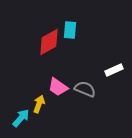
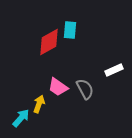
gray semicircle: rotated 40 degrees clockwise
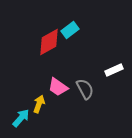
cyan rectangle: rotated 48 degrees clockwise
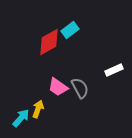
gray semicircle: moved 5 px left, 1 px up
yellow arrow: moved 1 px left, 5 px down
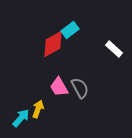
red diamond: moved 4 px right, 2 px down
white rectangle: moved 21 px up; rotated 66 degrees clockwise
pink trapezoid: moved 1 px right; rotated 25 degrees clockwise
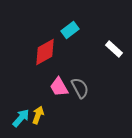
red diamond: moved 8 px left, 8 px down
yellow arrow: moved 6 px down
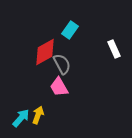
cyan rectangle: rotated 18 degrees counterclockwise
white rectangle: rotated 24 degrees clockwise
gray semicircle: moved 18 px left, 24 px up
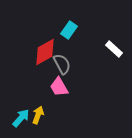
cyan rectangle: moved 1 px left
white rectangle: rotated 24 degrees counterclockwise
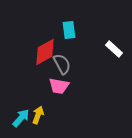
cyan rectangle: rotated 42 degrees counterclockwise
pink trapezoid: moved 1 px up; rotated 50 degrees counterclockwise
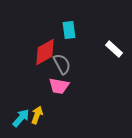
yellow arrow: moved 1 px left
